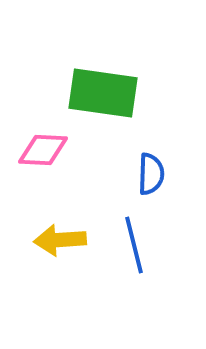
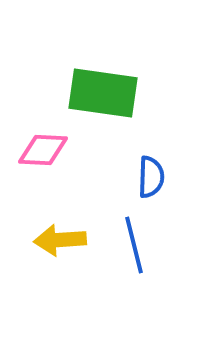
blue semicircle: moved 3 px down
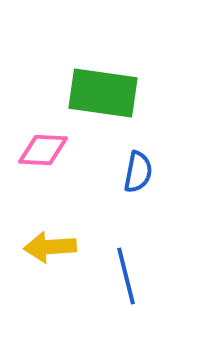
blue semicircle: moved 13 px left, 5 px up; rotated 9 degrees clockwise
yellow arrow: moved 10 px left, 7 px down
blue line: moved 8 px left, 31 px down
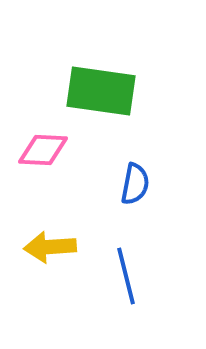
green rectangle: moved 2 px left, 2 px up
blue semicircle: moved 3 px left, 12 px down
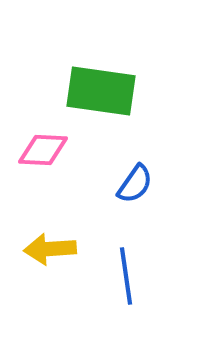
blue semicircle: rotated 24 degrees clockwise
yellow arrow: moved 2 px down
blue line: rotated 6 degrees clockwise
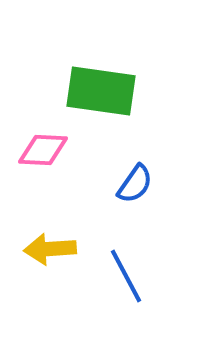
blue line: rotated 20 degrees counterclockwise
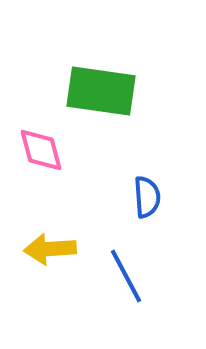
pink diamond: moved 2 px left; rotated 72 degrees clockwise
blue semicircle: moved 12 px right, 13 px down; rotated 39 degrees counterclockwise
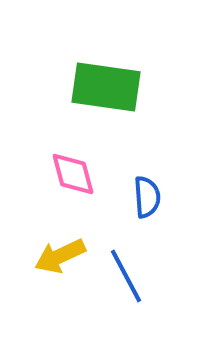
green rectangle: moved 5 px right, 4 px up
pink diamond: moved 32 px right, 24 px down
yellow arrow: moved 10 px right, 7 px down; rotated 21 degrees counterclockwise
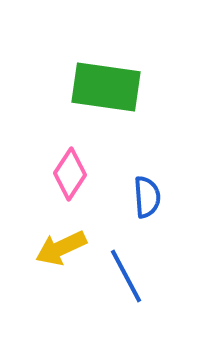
pink diamond: moved 3 px left; rotated 48 degrees clockwise
yellow arrow: moved 1 px right, 8 px up
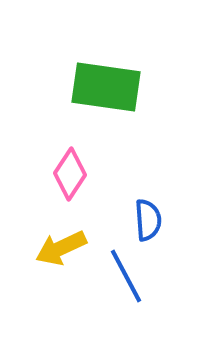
blue semicircle: moved 1 px right, 23 px down
